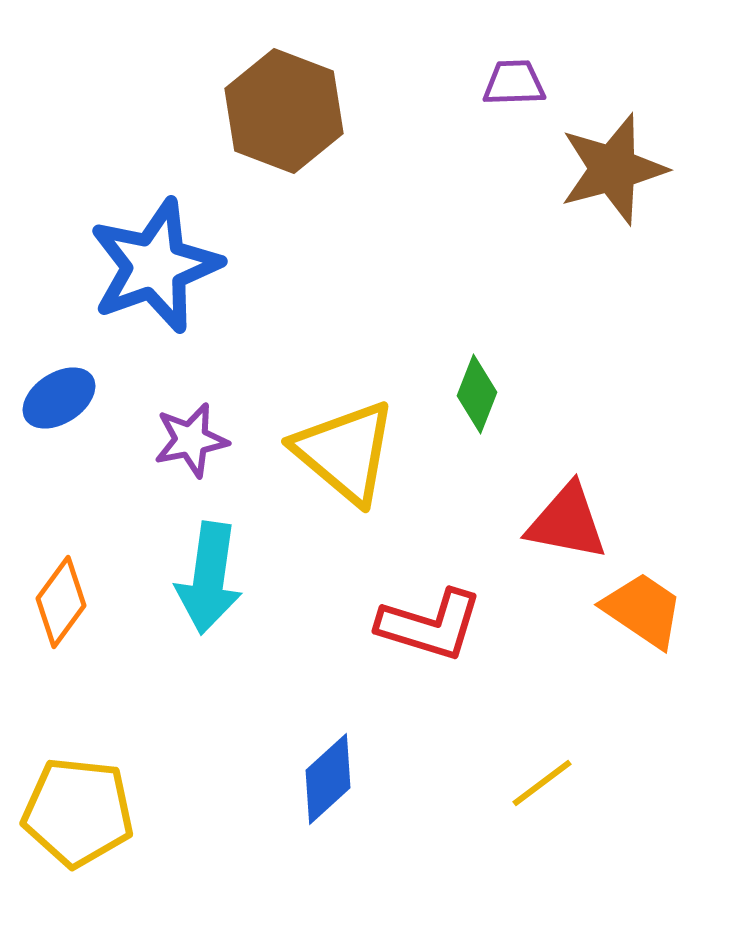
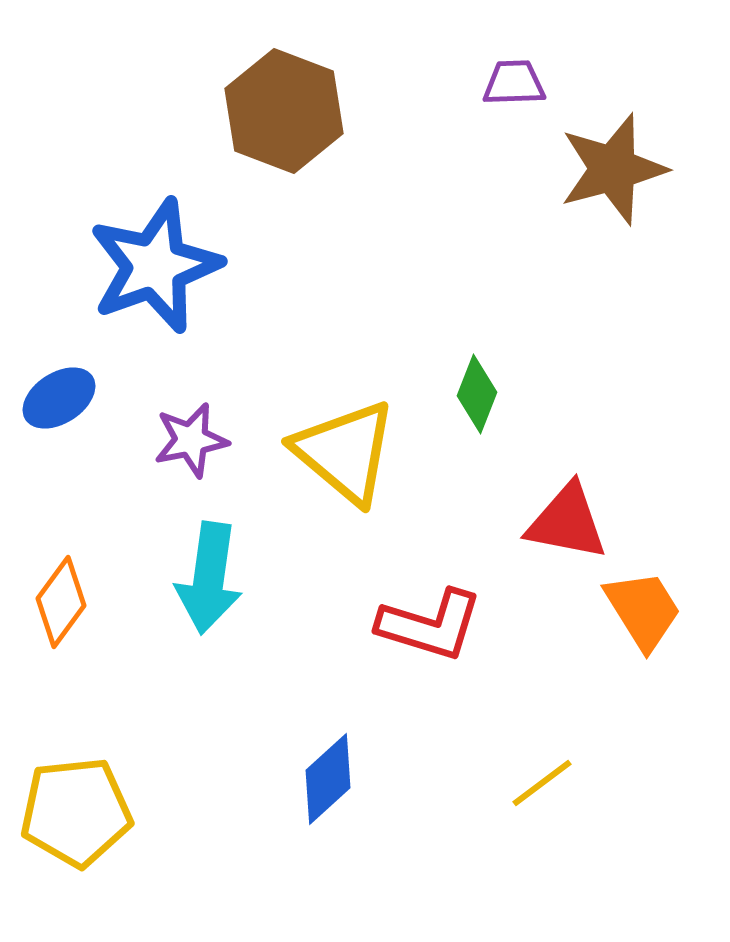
orange trapezoid: rotated 24 degrees clockwise
yellow pentagon: moved 2 px left; rotated 12 degrees counterclockwise
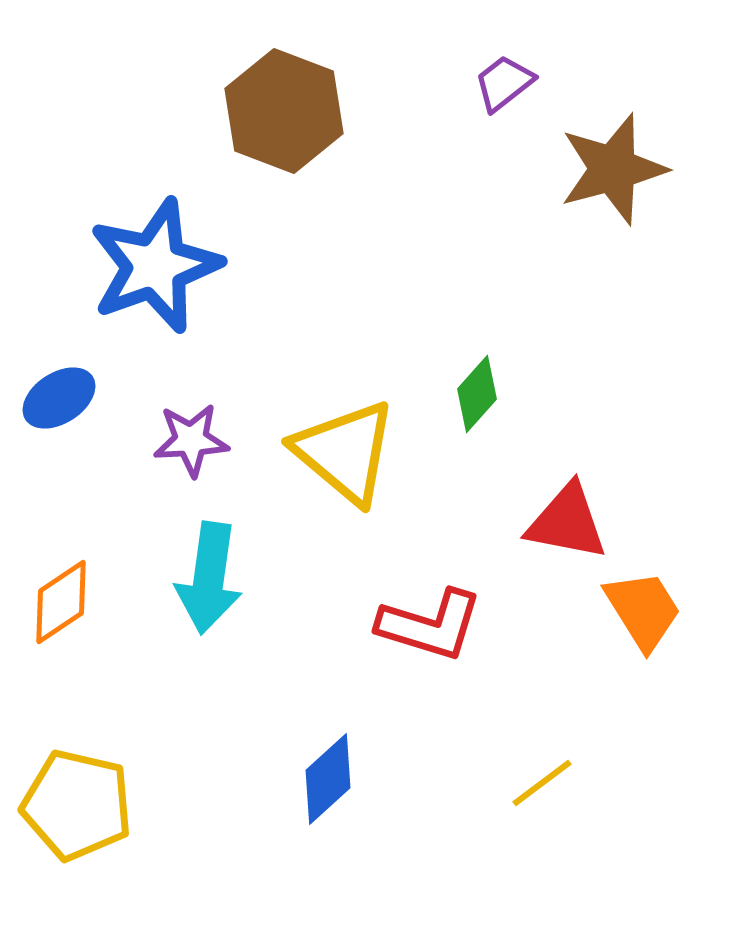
purple trapezoid: moved 10 px left; rotated 36 degrees counterclockwise
green diamond: rotated 20 degrees clockwise
purple star: rotated 8 degrees clockwise
orange diamond: rotated 20 degrees clockwise
yellow pentagon: moved 1 px right, 7 px up; rotated 19 degrees clockwise
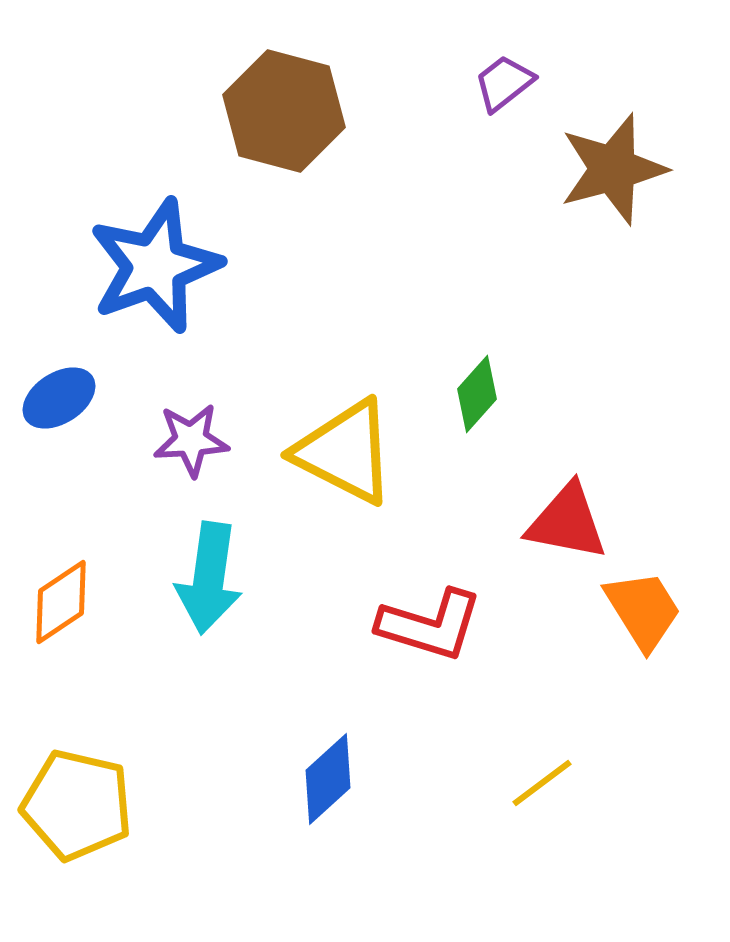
brown hexagon: rotated 6 degrees counterclockwise
yellow triangle: rotated 13 degrees counterclockwise
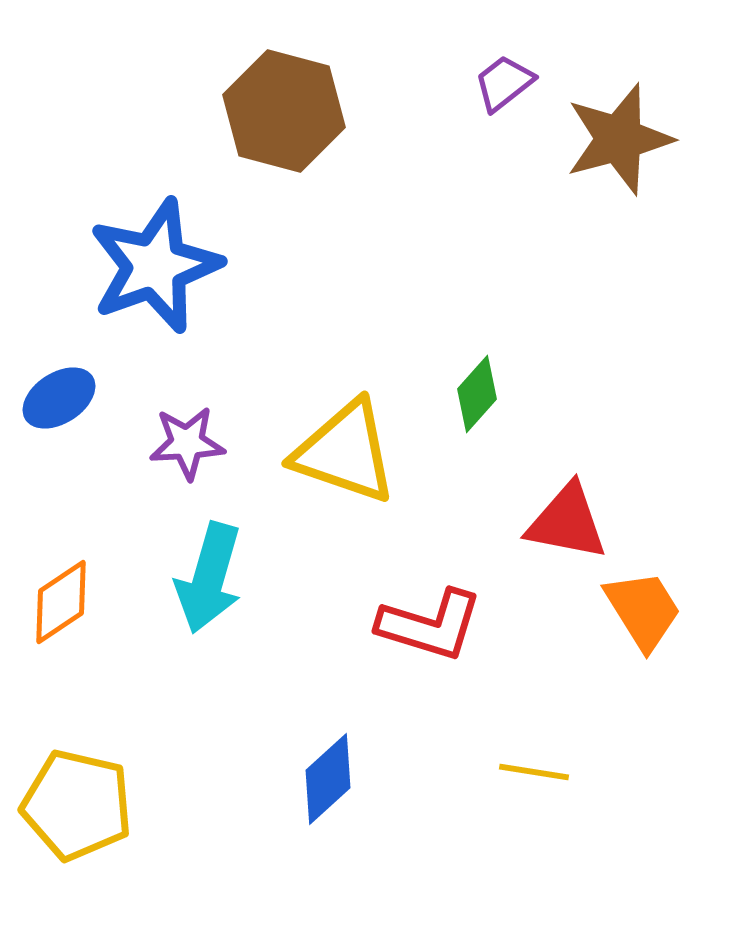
brown star: moved 6 px right, 30 px up
purple star: moved 4 px left, 3 px down
yellow triangle: rotated 8 degrees counterclockwise
cyan arrow: rotated 8 degrees clockwise
yellow line: moved 8 px left, 11 px up; rotated 46 degrees clockwise
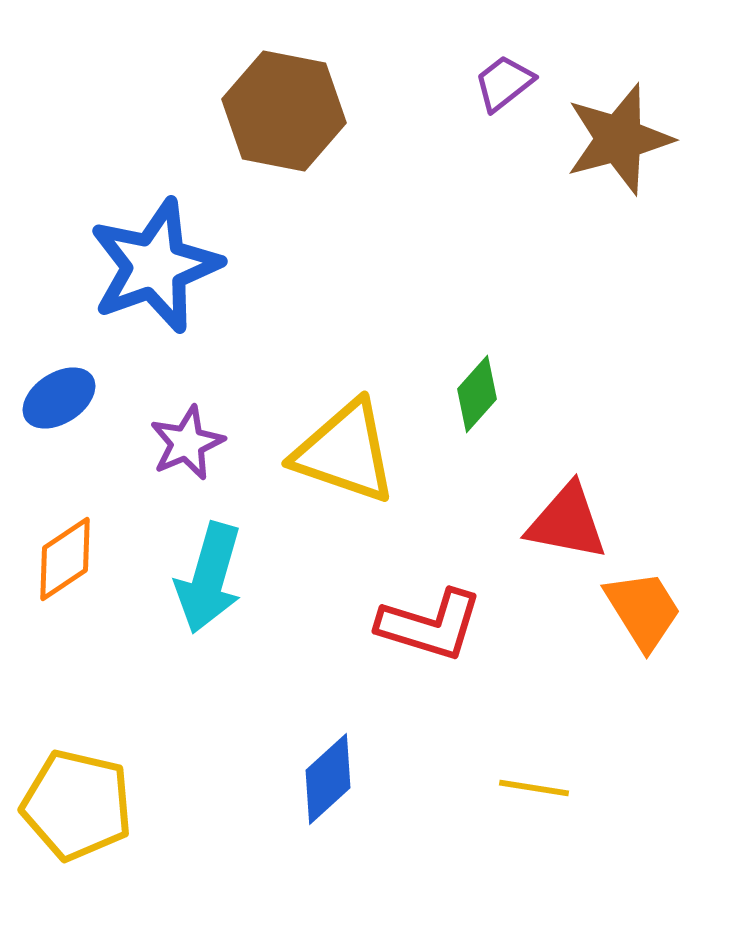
brown hexagon: rotated 4 degrees counterclockwise
purple star: rotated 20 degrees counterclockwise
orange diamond: moved 4 px right, 43 px up
yellow line: moved 16 px down
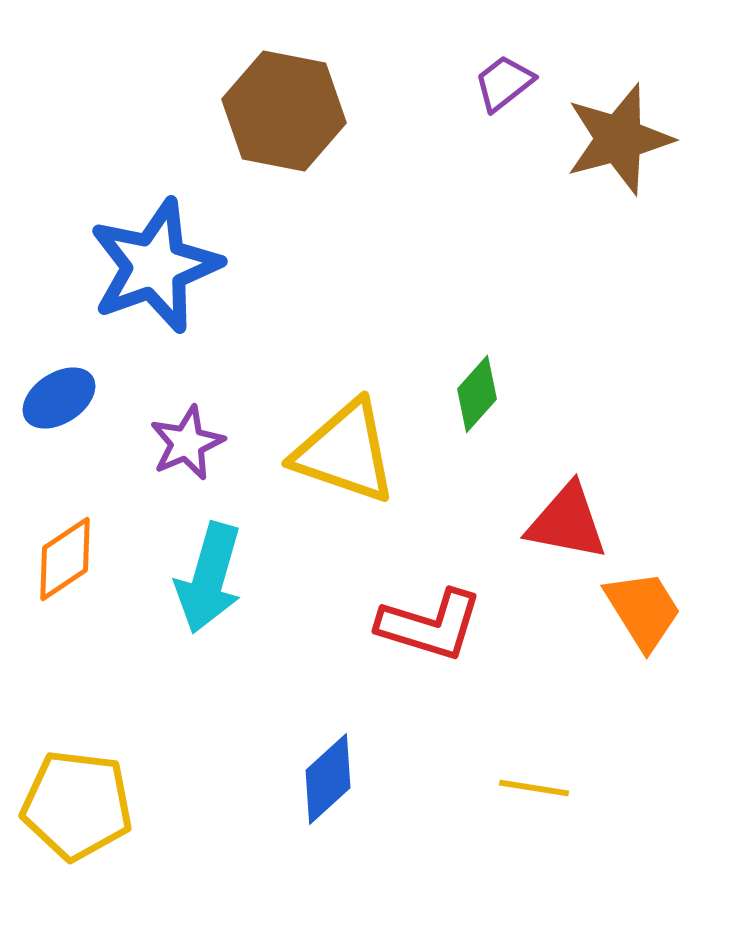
yellow pentagon: rotated 6 degrees counterclockwise
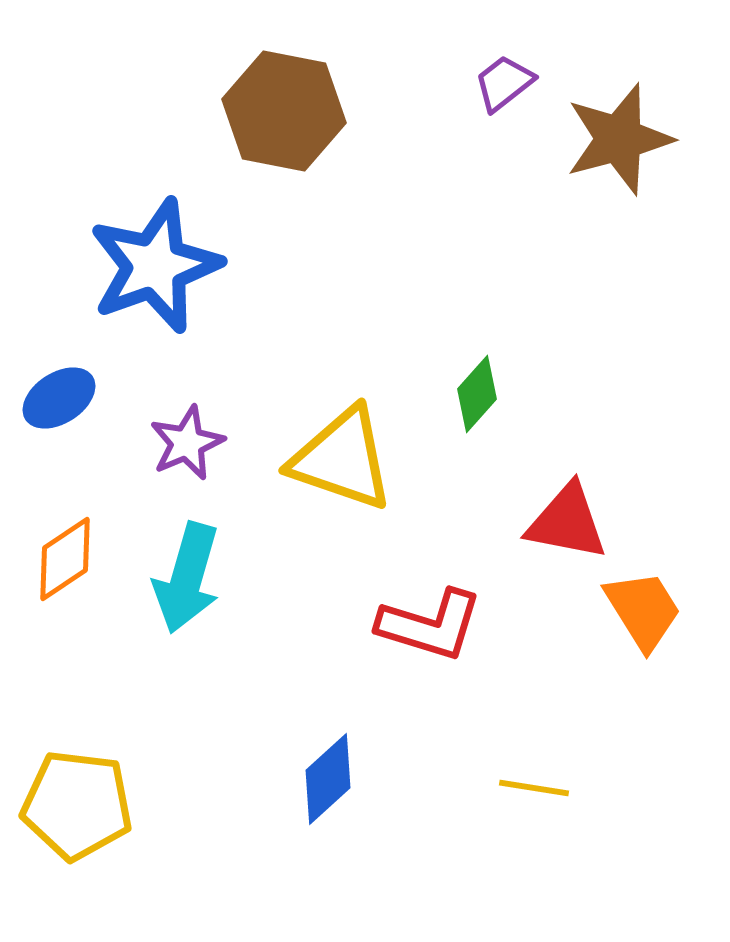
yellow triangle: moved 3 px left, 7 px down
cyan arrow: moved 22 px left
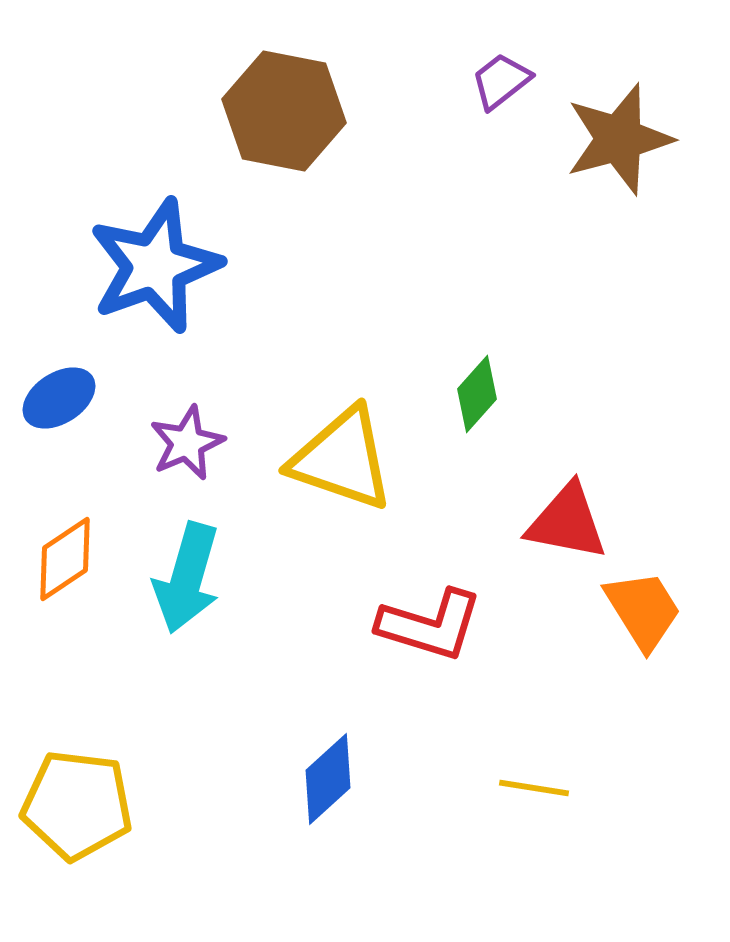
purple trapezoid: moved 3 px left, 2 px up
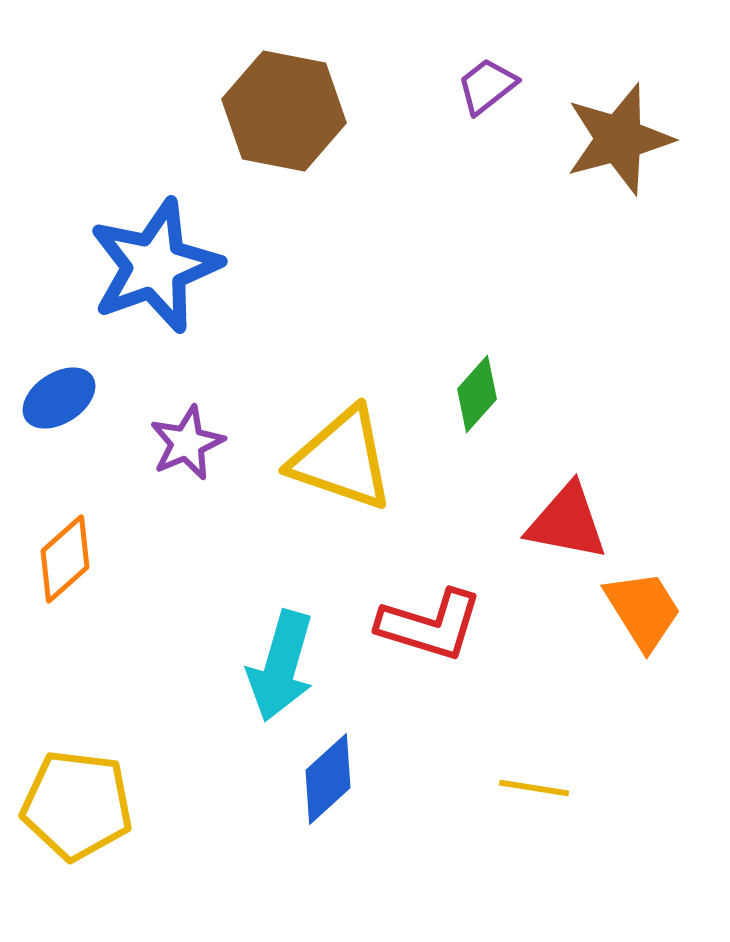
purple trapezoid: moved 14 px left, 5 px down
orange diamond: rotated 8 degrees counterclockwise
cyan arrow: moved 94 px right, 88 px down
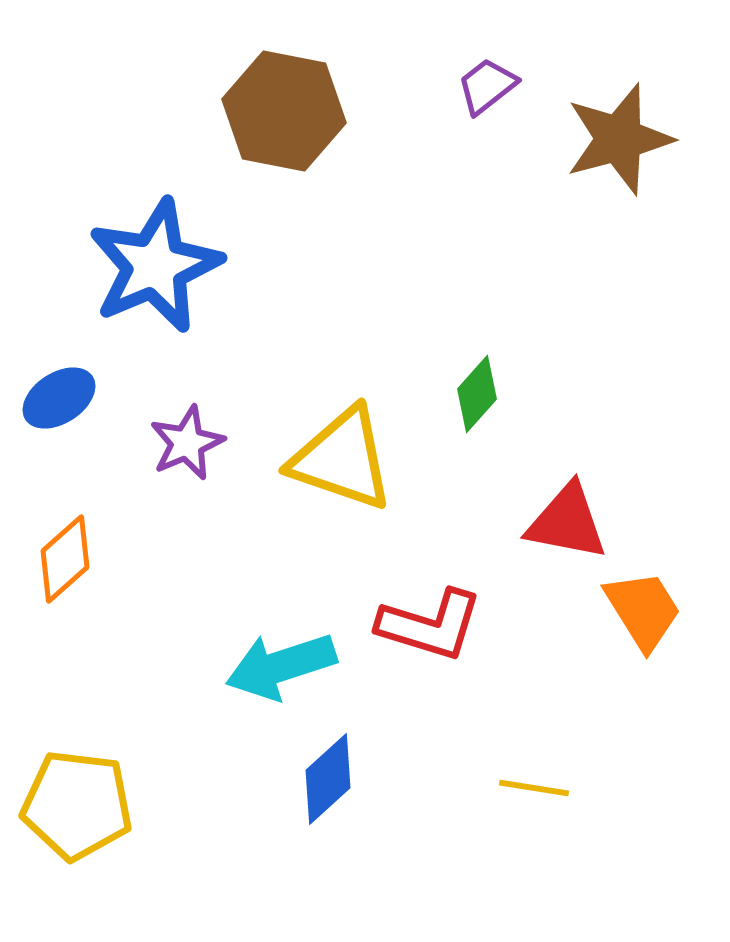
blue star: rotated 3 degrees counterclockwise
cyan arrow: rotated 56 degrees clockwise
